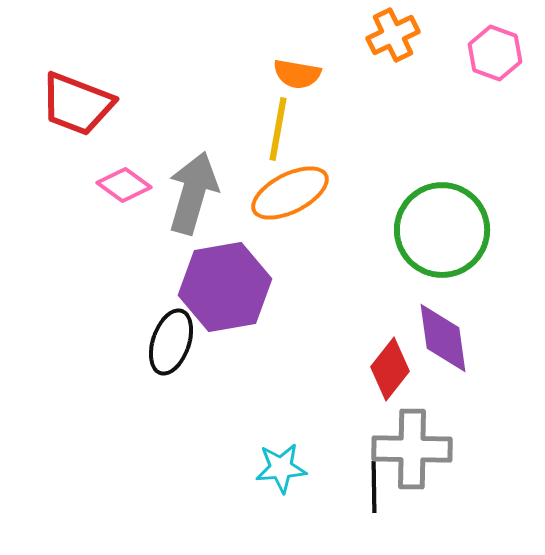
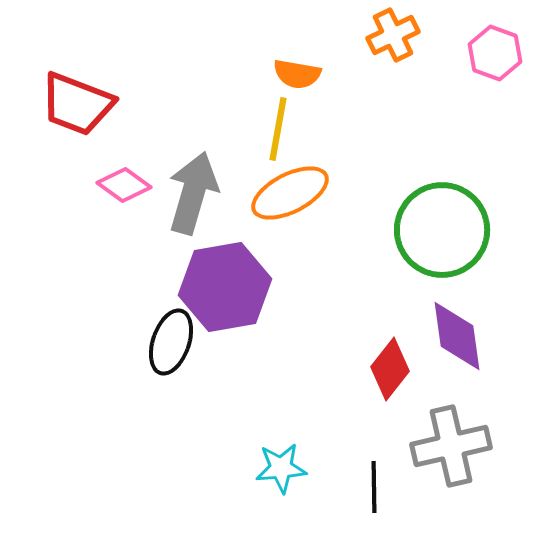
purple diamond: moved 14 px right, 2 px up
gray cross: moved 39 px right, 3 px up; rotated 14 degrees counterclockwise
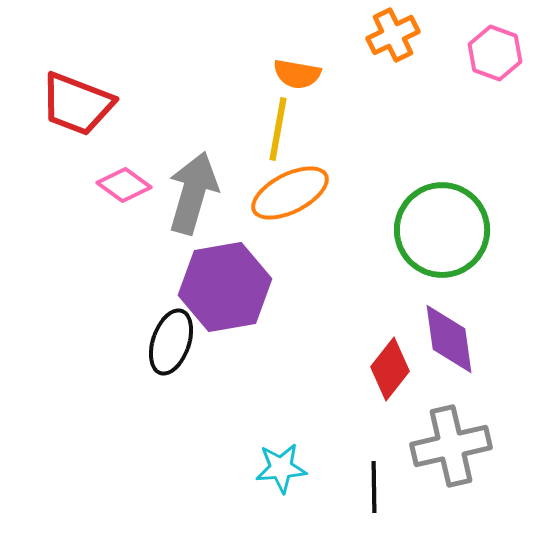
purple diamond: moved 8 px left, 3 px down
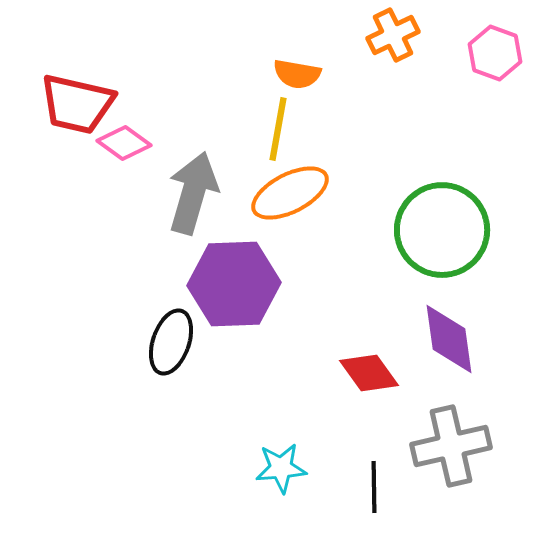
red trapezoid: rotated 8 degrees counterclockwise
pink diamond: moved 42 px up
purple hexagon: moved 9 px right, 3 px up; rotated 8 degrees clockwise
red diamond: moved 21 px left, 4 px down; rotated 74 degrees counterclockwise
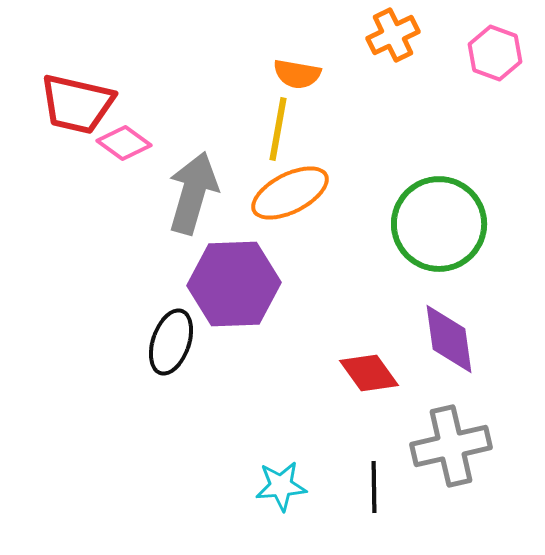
green circle: moved 3 px left, 6 px up
cyan star: moved 18 px down
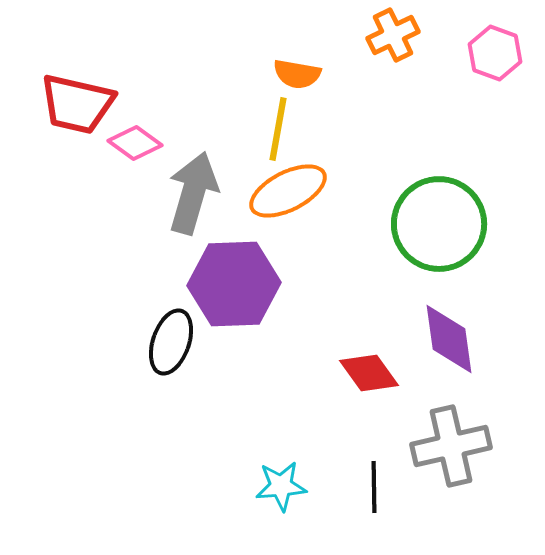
pink diamond: moved 11 px right
orange ellipse: moved 2 px left, 2 px up
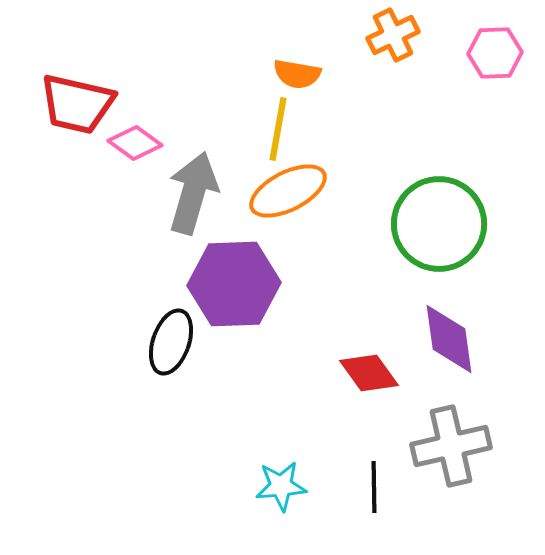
pink hexagon: rotated 22 degrees counterclockwise
